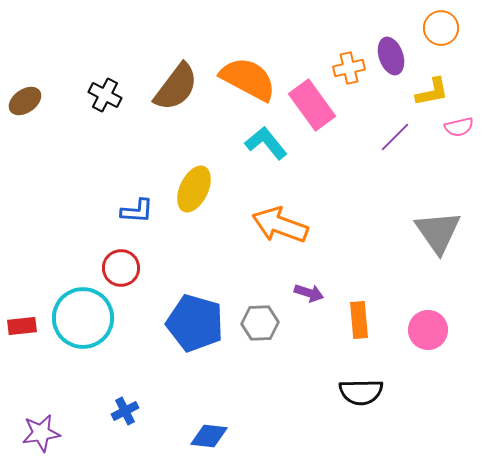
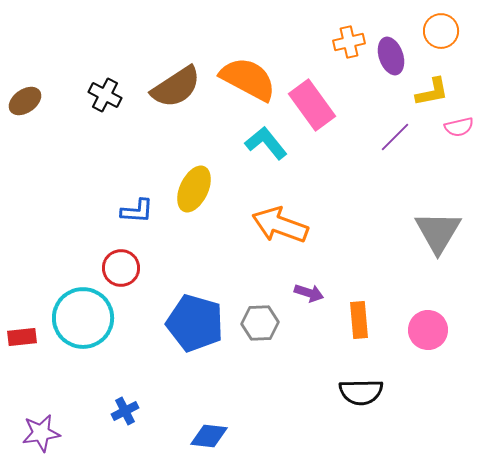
orange circle: moved 3 px down
orange cross: moved 26 px up
brown semicircle: rotated 20 degrees clockwise
gray triangle: rotated 6 degrees clockwise
red rectangle: moved 11 px down
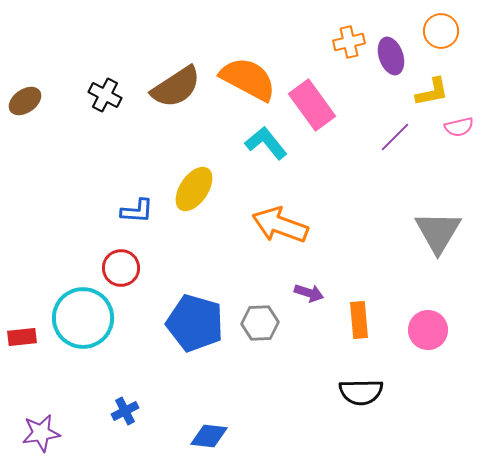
yellow ellipse: rotated 9 degrees clockwise
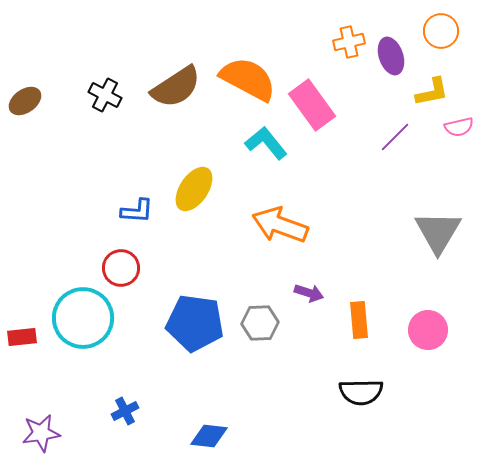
blue pentagon: rotated 8 degrees counterclockwise
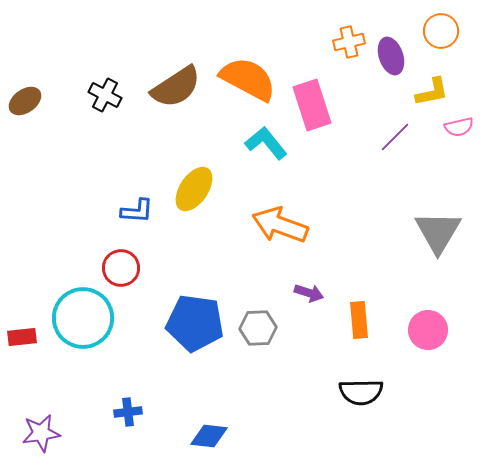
pink rectangle: rotated 18 degrees clockwise
gray hexagon: moved 2 px left, 5 px down
blue cross: moved 3 px right, 1 px down; rotated 20 degrees clockwise
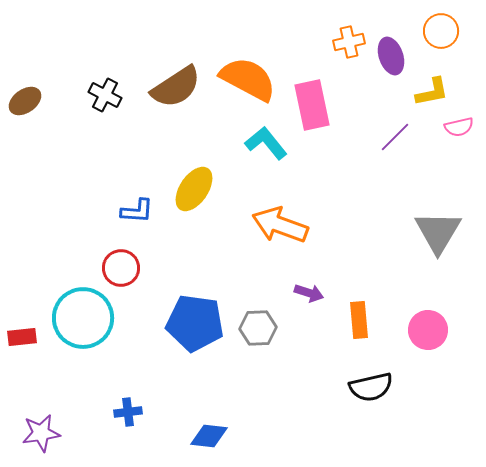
pink rectangle: rotated 6 degrees clockwise
black semicircle: moved 10 px right, 5 px up; rotated 12 degrees counterclockwise
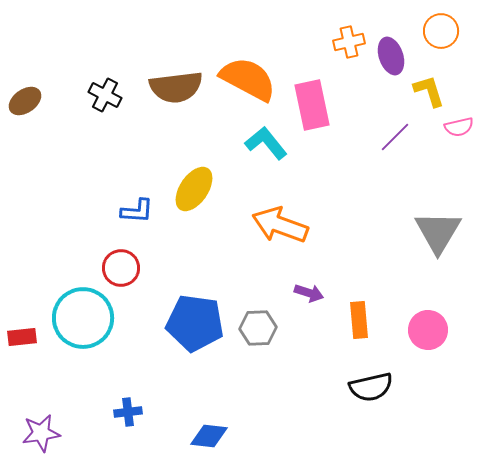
brown semicircle: rotated 26 degrees clockwise
yellow L-shape: moved 3 px left, 1 px up; rotated 96 degrees counterclockwise
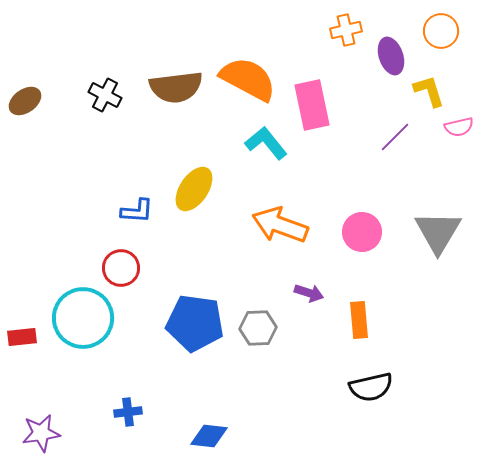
orange cross: moved 3 px left, 12 px up
pink circle: moved 66 px left, 98 px up
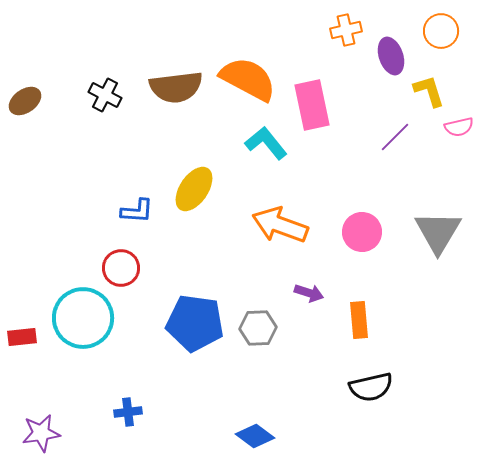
blue diamond: moved 46 px right; rotated 30 degrees clockwise
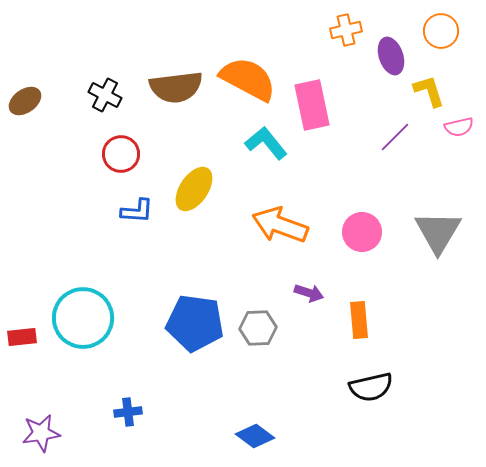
red circle: moved 114 px up
